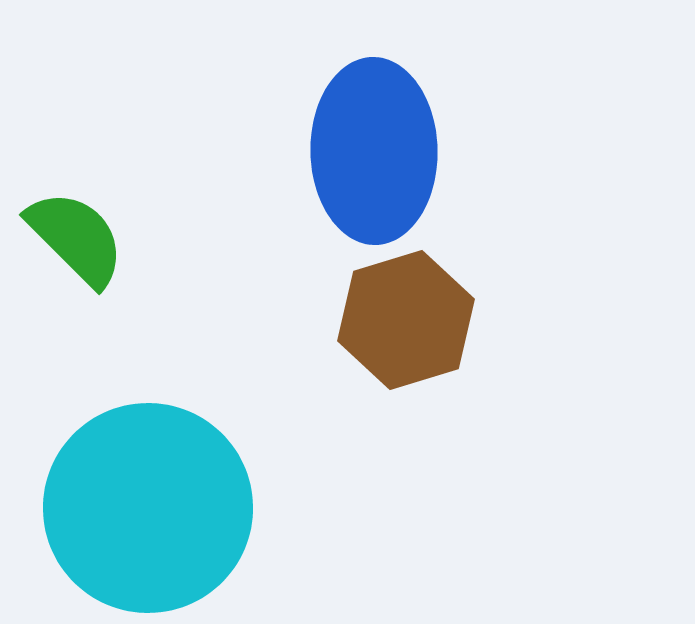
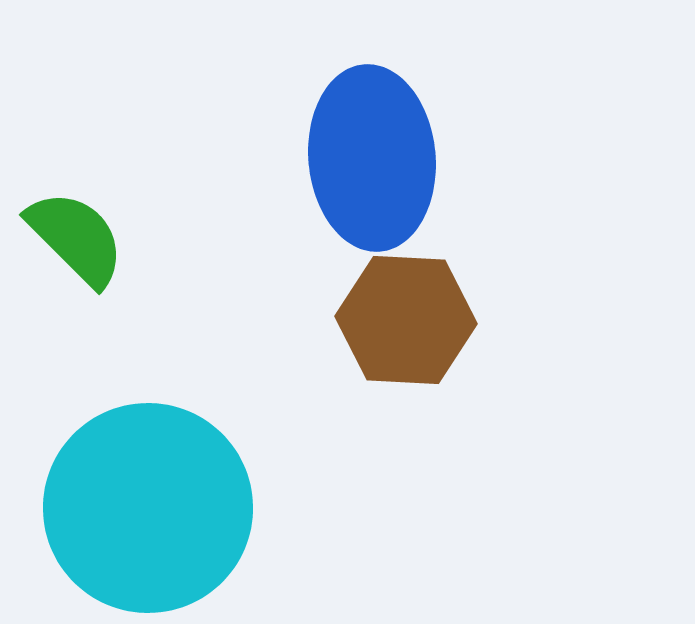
blue ellipse: moved 2 px left, 7 px down; rotated 4 degrees counterclockwise
brown hexagon: rotated 20 degrees clockwise
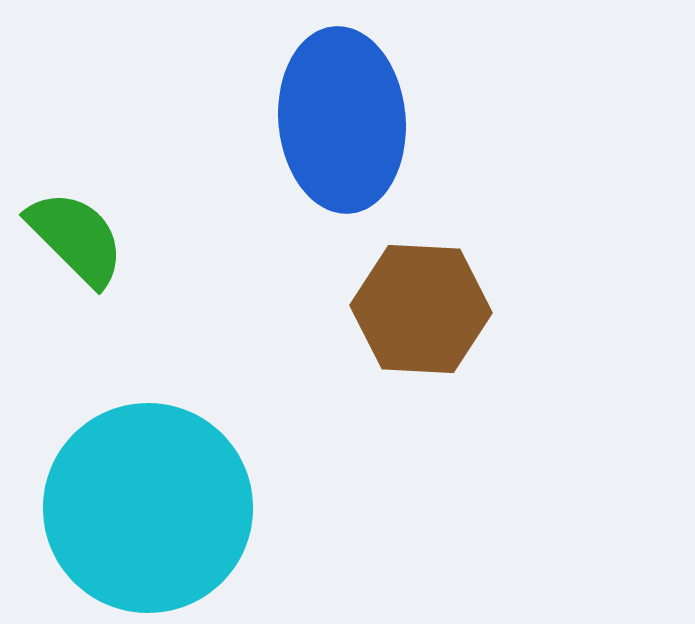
blue ellipse: moved 30 px left, 38 px up
brown hexagon: moved 15 px right, 11 px up
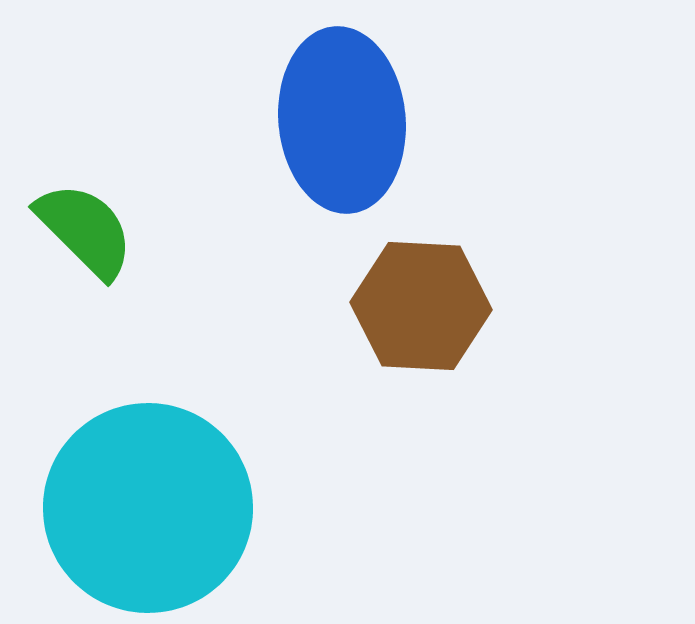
green semicircle: moved 9 px right, 8 px up
brown hexagon: moved 3 px up
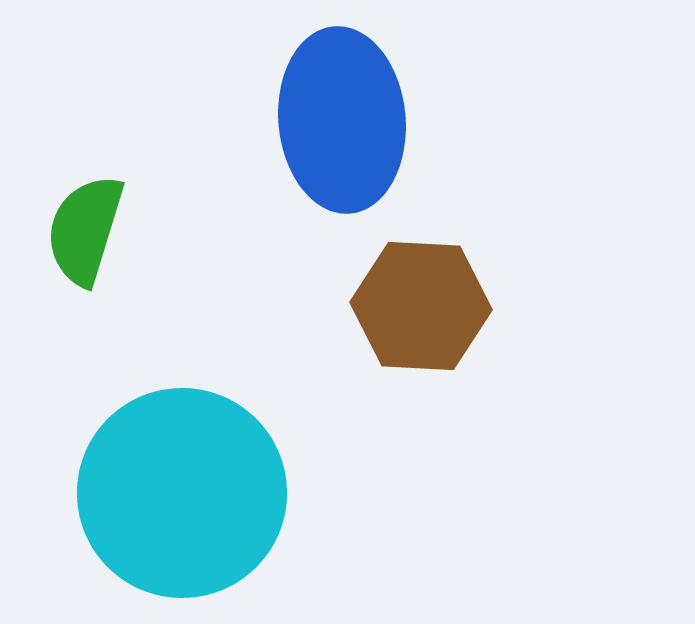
green semicircle: rotated 118 degrees counterclockwise
cyan circle: moved 34 px right, 15 px up
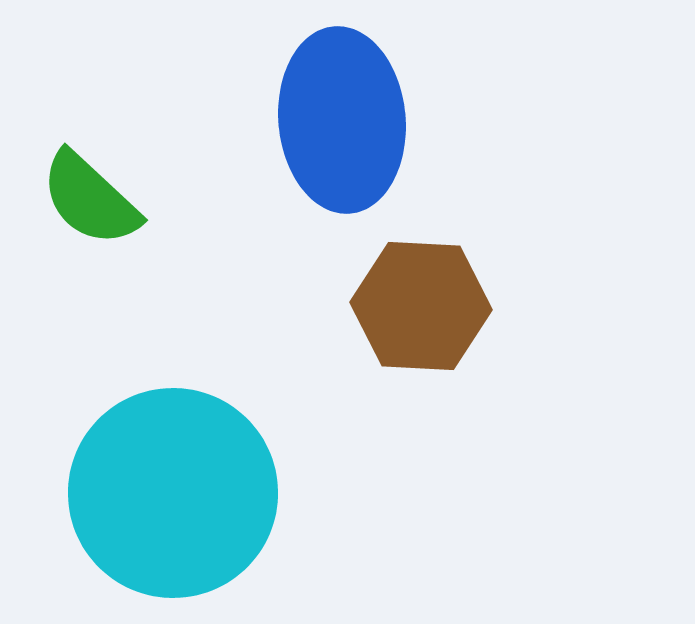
green semicircle: moved 5 px right, 31 px up; rotated 64 degrees counterclockwise
cyan circle: moved 9 px left
